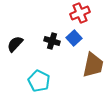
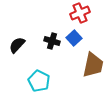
black semicircle: moved 2 px right, 1 px down
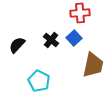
red cross: rotated 18 degrees clockwise
black cross: moved 1 px left, 1 px up; rotated 21 degrees clockwise
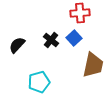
cyan pentagon: moved 1 px down; rotated 30 degrees clockwise
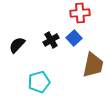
black cross: rotated 21 degrees clockwise
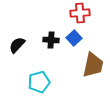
black cross: rotated 35 degrees clockwise
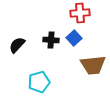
brown trapezoid: rotated 72 degrees clockwise
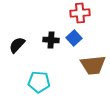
cyan pentagon: rotated 20 degrees clockwise
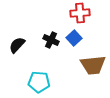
black cross: rotated 21 degrees clockwise
